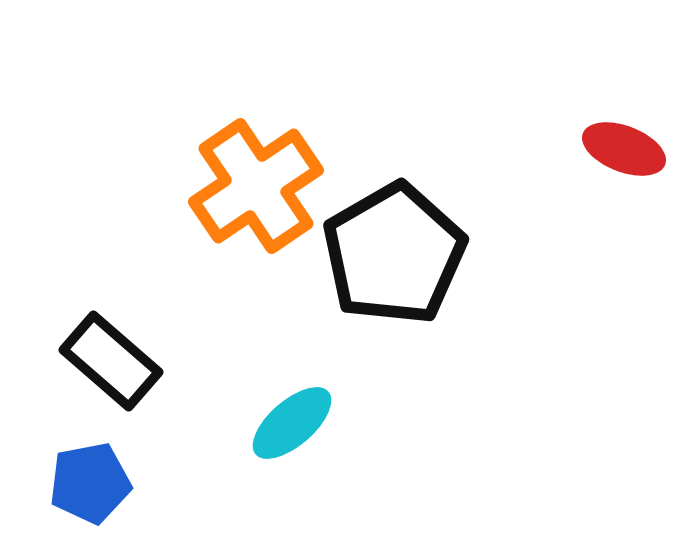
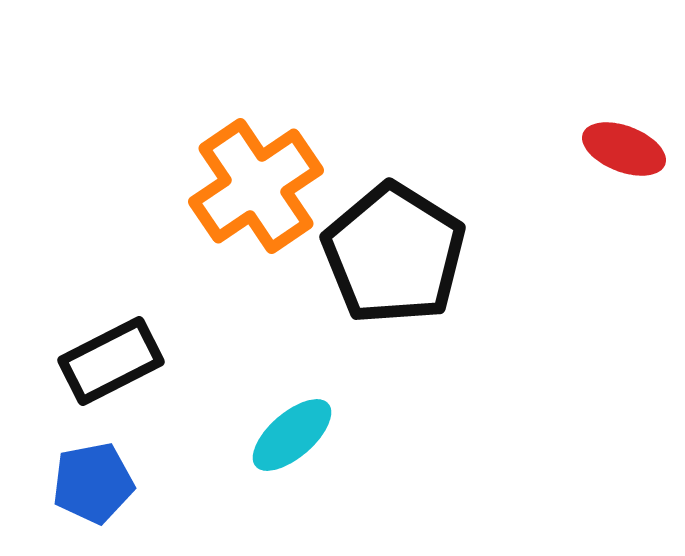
black pentagon: rotated 10 degrees counterclockwise
black rectangle: rotated 68 degrees counterclockwise
cyan ellipse: moved 12 px down
blue pentagon: moved 3 px right
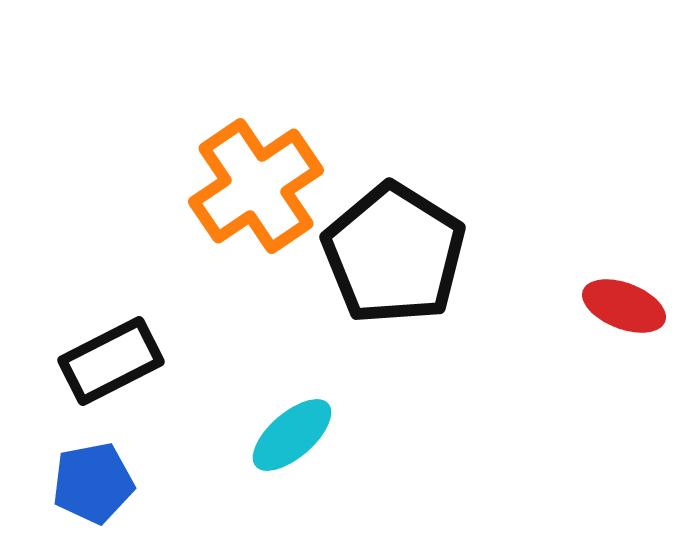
red ellipse: moved 157 px down
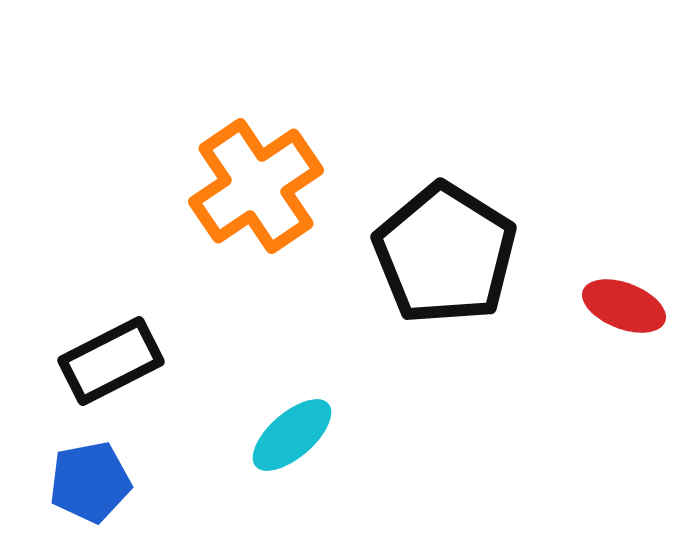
black pentagon: moved 51 px right
blue pentagon: moved 3 px left, 1 px up
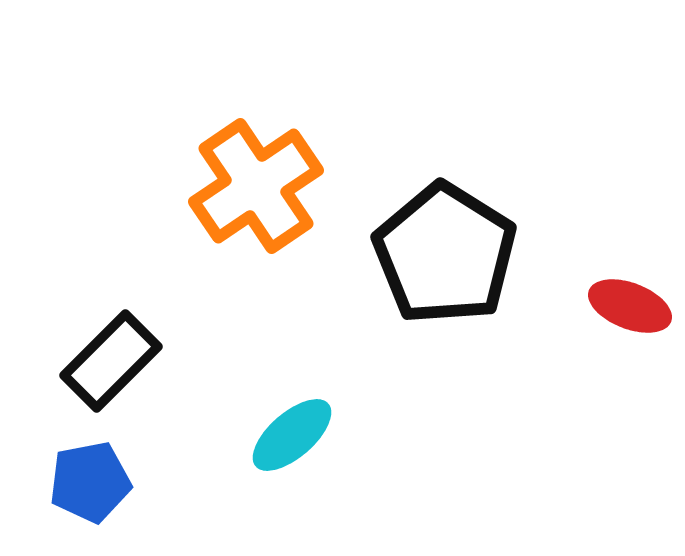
red ellipse: moved 6 px right
black rectangle: rotated 18 degrees counterclockwise
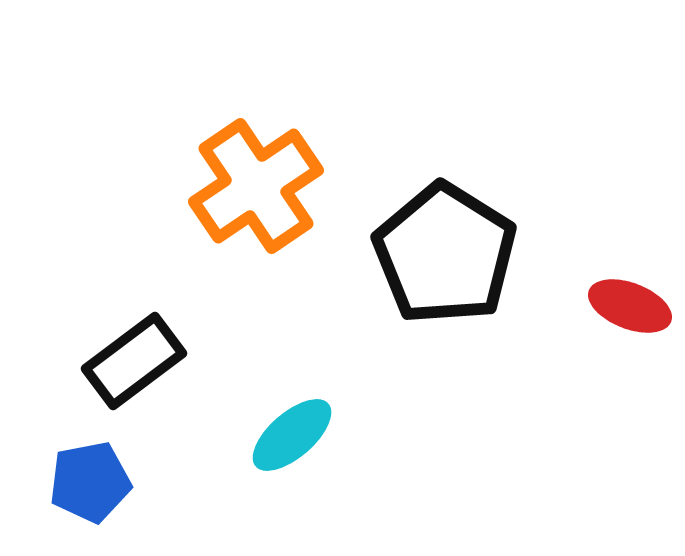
black rectangle: moved 23 px right; rotated 8 degrees clockwise
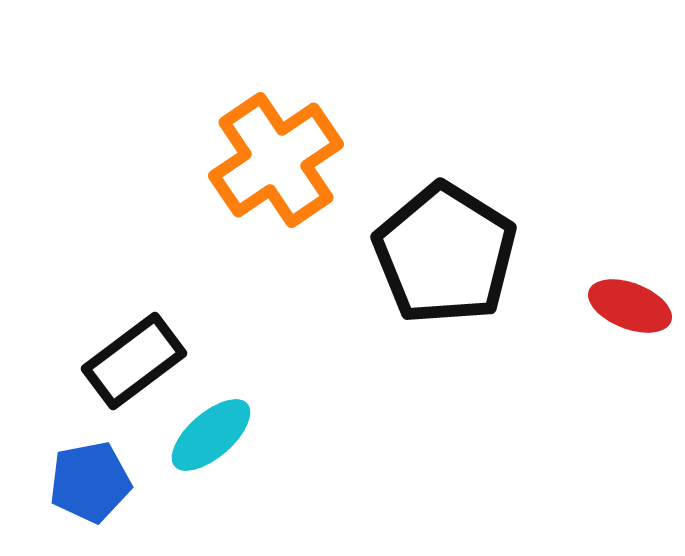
orange cross: moved 20 px right, 26 px up
cyan ellipse: moved 81 px left
